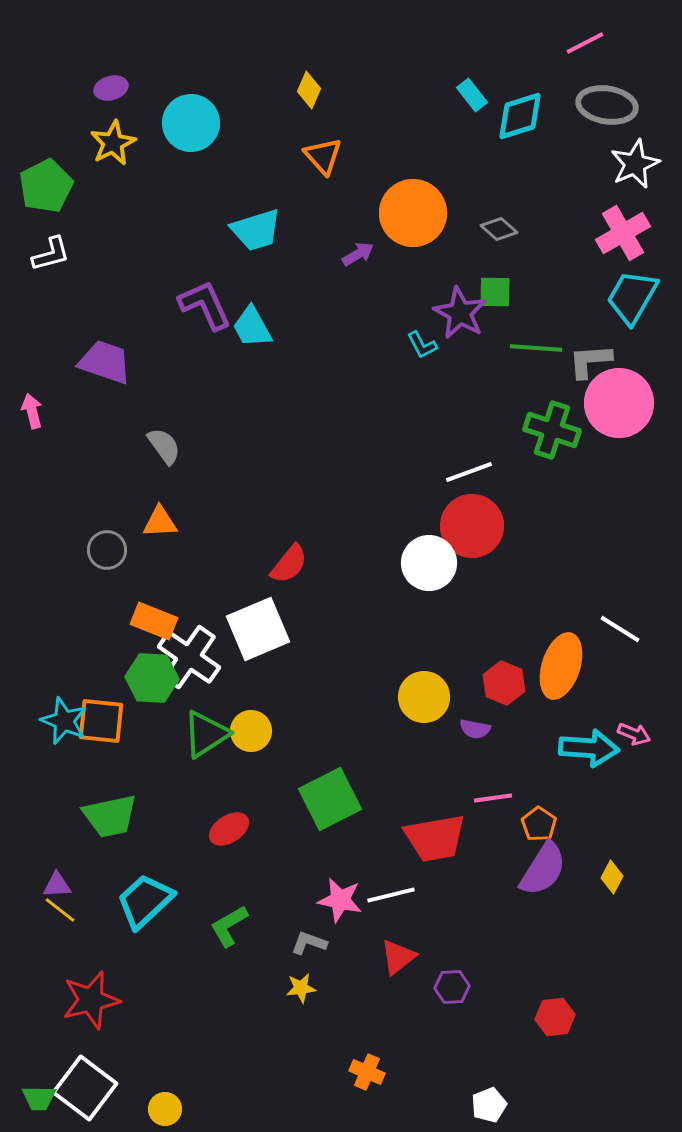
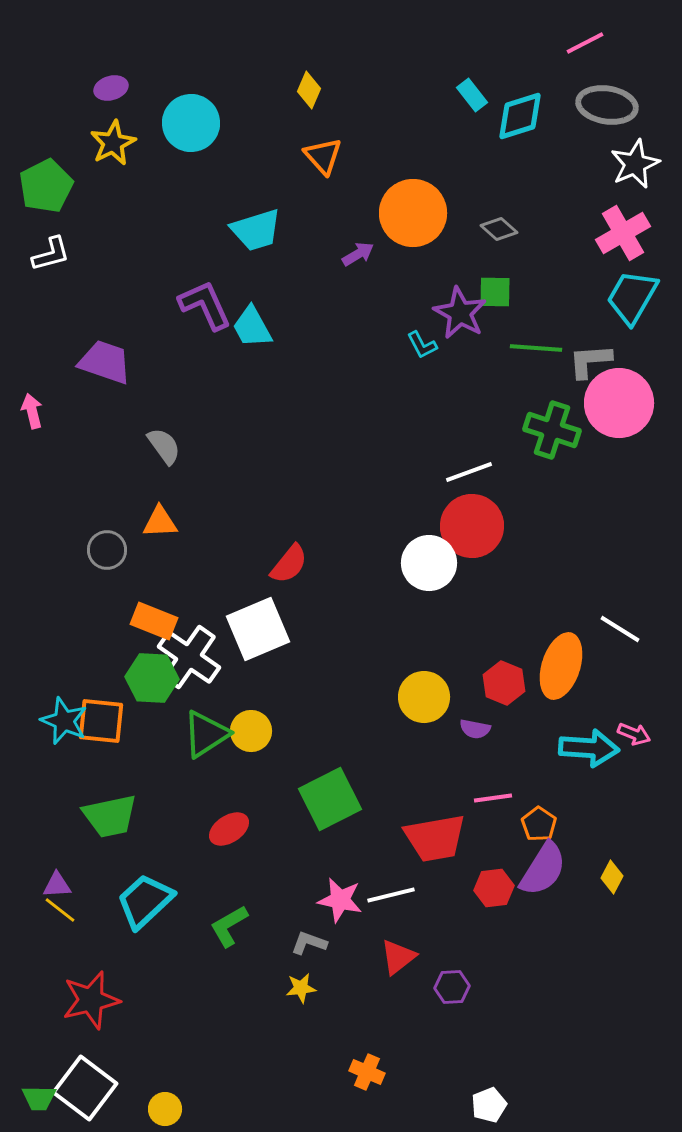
red hexagon at (555, 1017): moved 61 px left, 129 px up
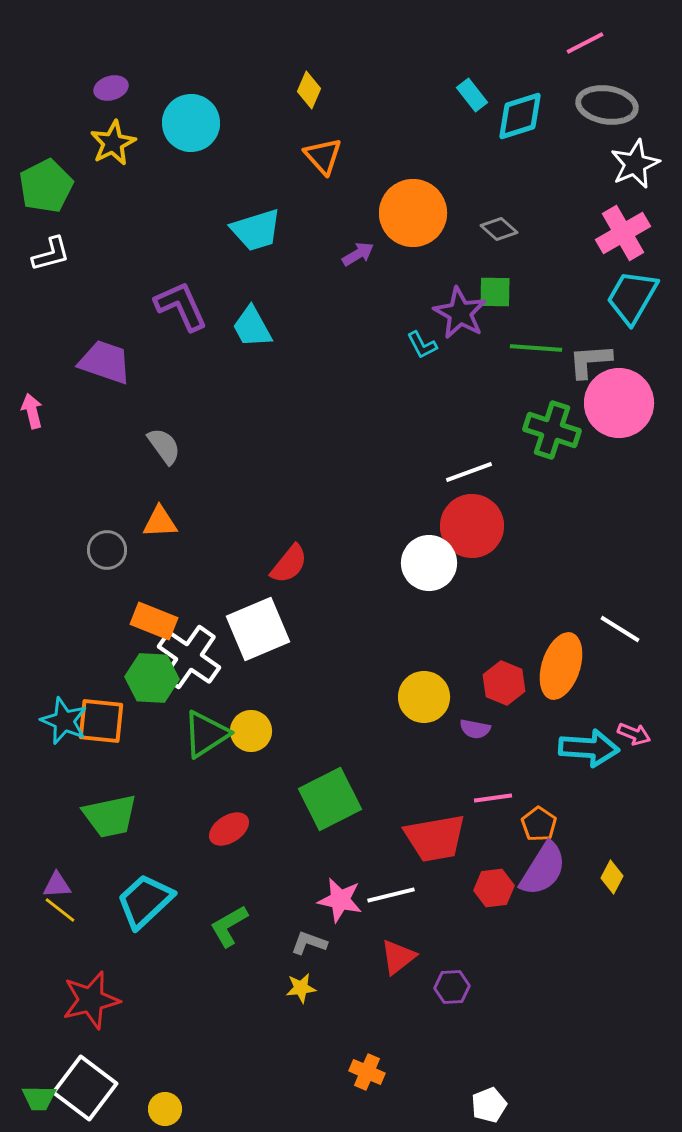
purple L-shape at (205, 305): moved 24 px left, 1 px down
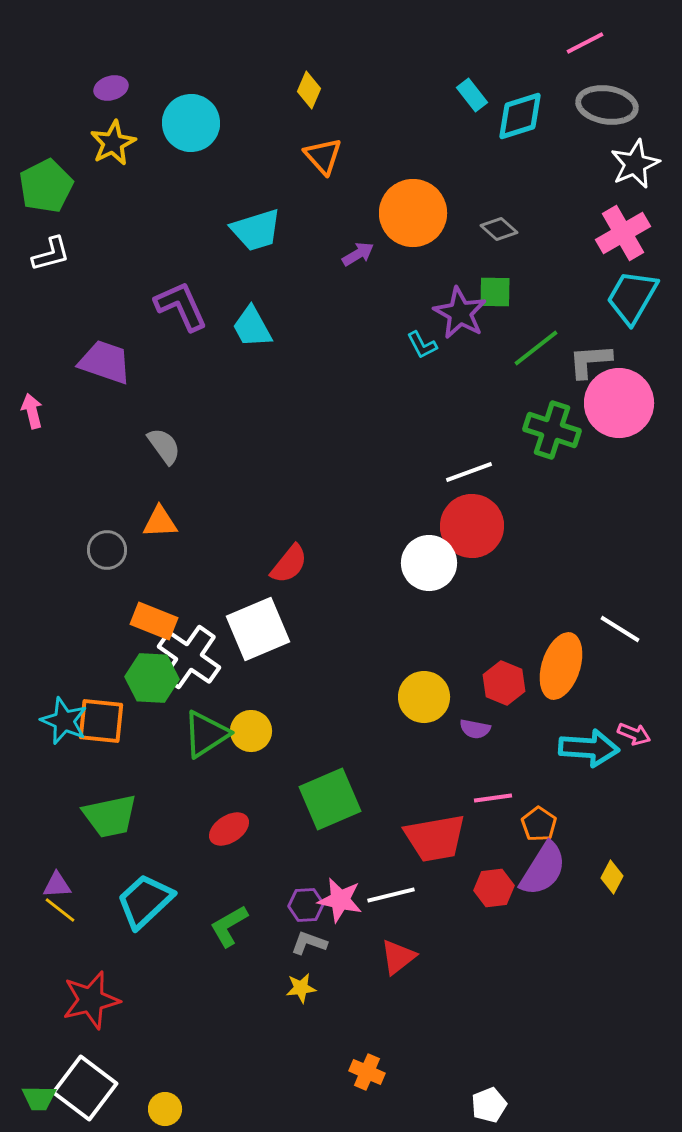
green line at (536, 348): rotated 42 degrees counterclockwise
green square at (330, 799): rotated 4 degrees clockwise
purple hexagon at (452, 987): moved 146 px left, 82 px up
